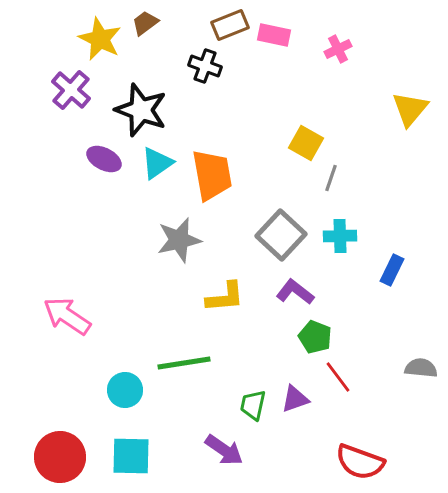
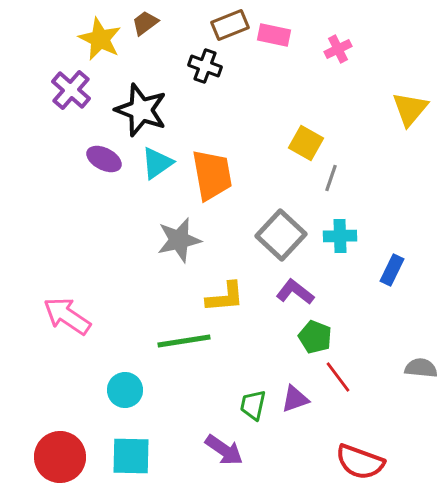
green line: moved 22 px up
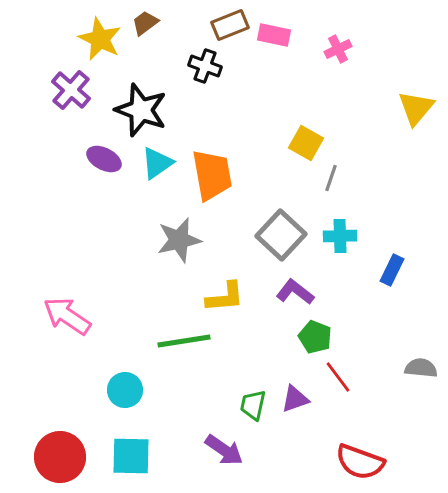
yellow triangle: moved 6 px right, 1 px up
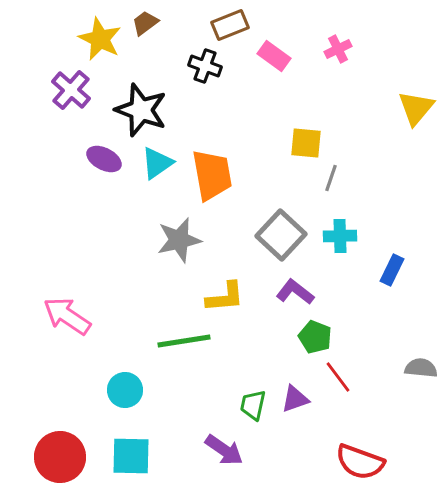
pink rectangle: moved 21 px down; rotated 24 degrees clockwise
yellow square: rotated 24 degrees counterclockwise
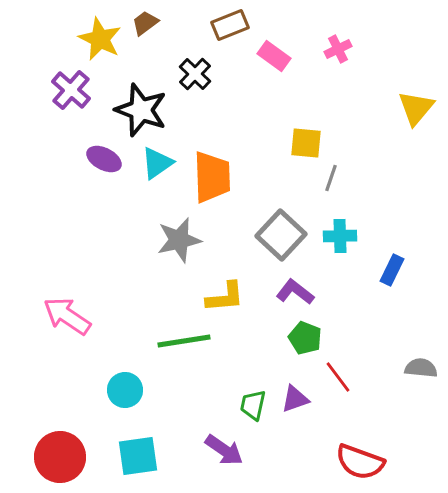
black cross: moved 10 px left, 8 px down; rotated 24 degrees clockwise
orange trapezoid: moved 2 px down; rotated 8 degrees clockwise
green pentagon: moved 10 px left, 1 px down
cyan square: moved 7 px right; rotated 9 degrees counterclockwise
